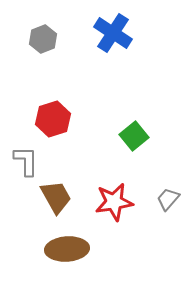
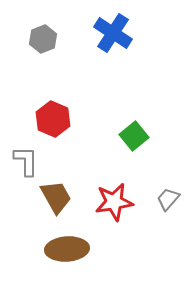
red hexagon: rotated 20 degrees counterclockwise
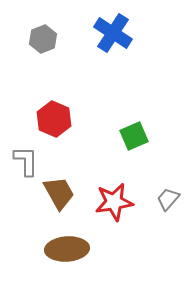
red hexagon: moved 1 px right
green square: rotated 16 degrees clockwise
brown trapezoid: moved 3 px right, 4 px up
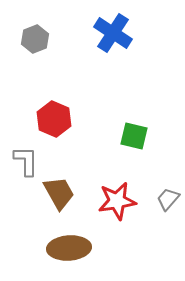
gray hexagon: moved 8 px left
green square: rotated 36 degrees clockwise
red star: moved 3 px right, 1 px up
brown ellipse: moved 2 px right, 1 px up
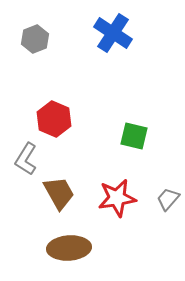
gray L-shape: moved 2 px up; rotated 148 degrees counterclockwise
red star: moved 3 px up
